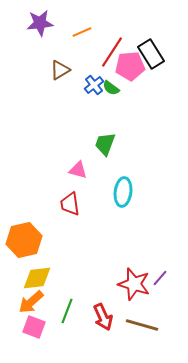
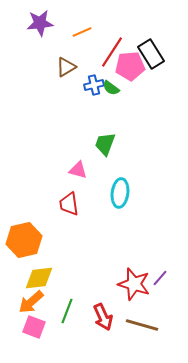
brown triangle: moved 6 px right, 3 px up
blue cross: rotated 24 degrees clockwise
cyan ellipse: moved 3 px left, 1 px down
red trapezoid: moved 1 px left
yellow diamond: moved 2 px right
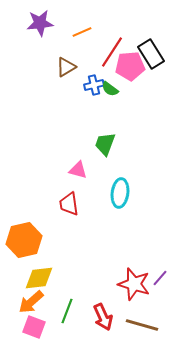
green semicircle: moved 1 px left, 1 px down
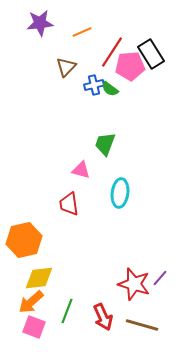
brown triangle: rotated 15 degrees counterclockwise
pink triangle: moved 3 px right
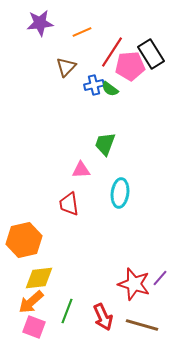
pink triangle: rotated 18 degrees counterclockwise
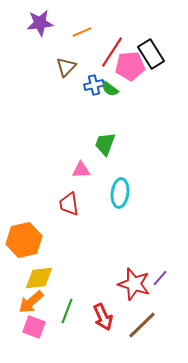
brown line: rotated 60 degrees counterclockwise
